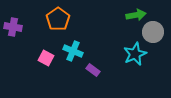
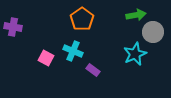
orange pentagon: moved 24 px right
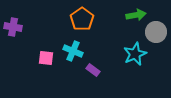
gray circle: moved 3 px right
pink square: rotated 21 degrees counterclockwise
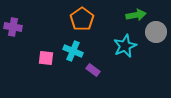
cyan star: moved 10 px left, 8 px up
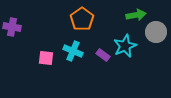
purple cross: moved 1 px left
purple rectangle: moved 10 px right, 15 px up
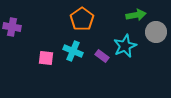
purple rectangle: moved 1 px left, 1 px down
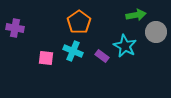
orange pentagon: moved 3 px left, 3 px down
purple cross: moved 3 px right, 1 px down
cyan star: rotated 20 degrees counterclockwise
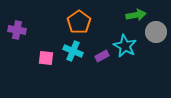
purple cross: moved 2 px right, 2 px down
purple rectangle: rotated 64 degrees counterclockwise
